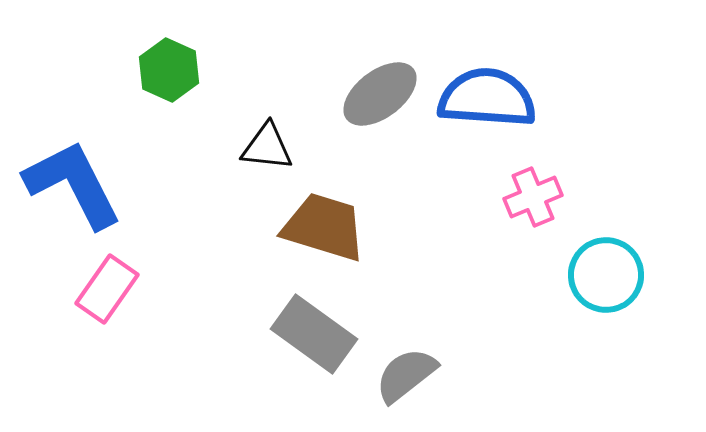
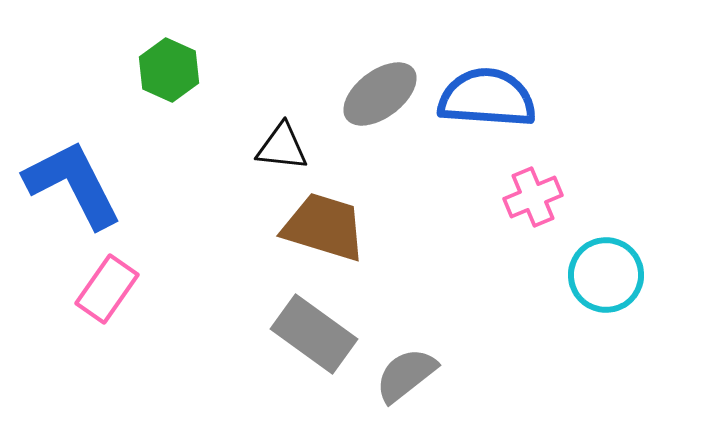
black triangle: moved 15 px right
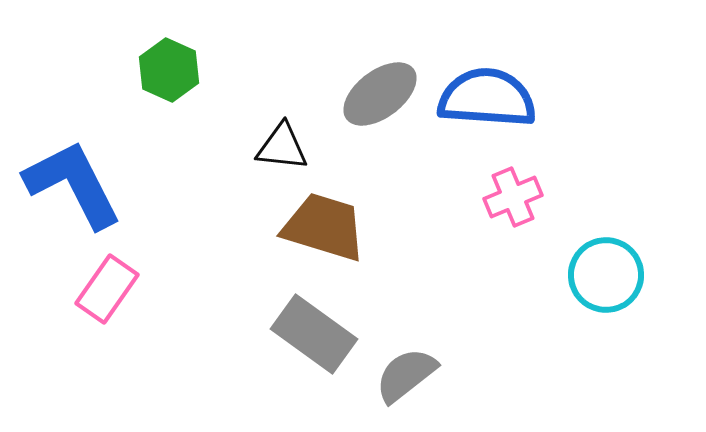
pink cross: moved 20 px left
